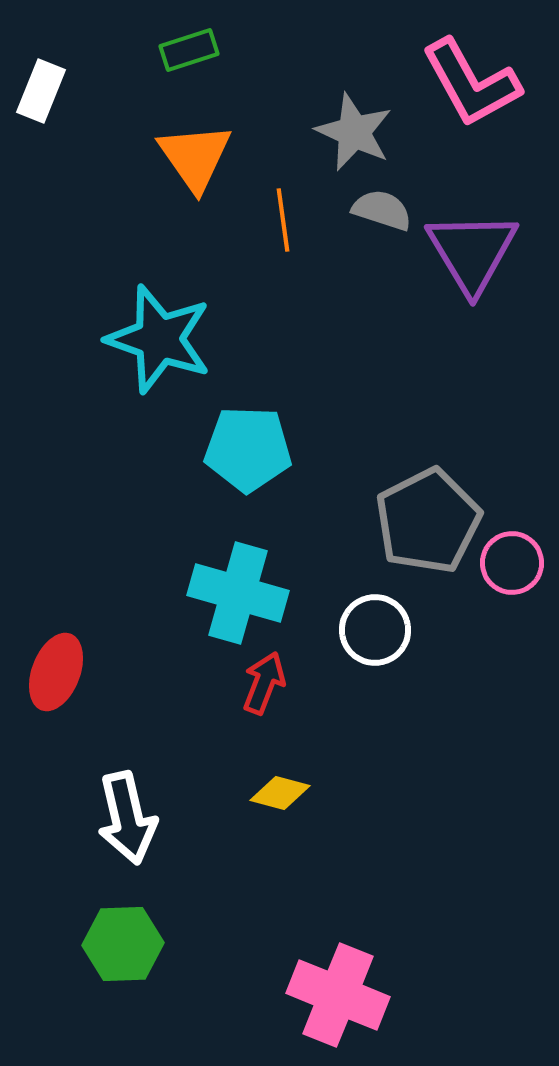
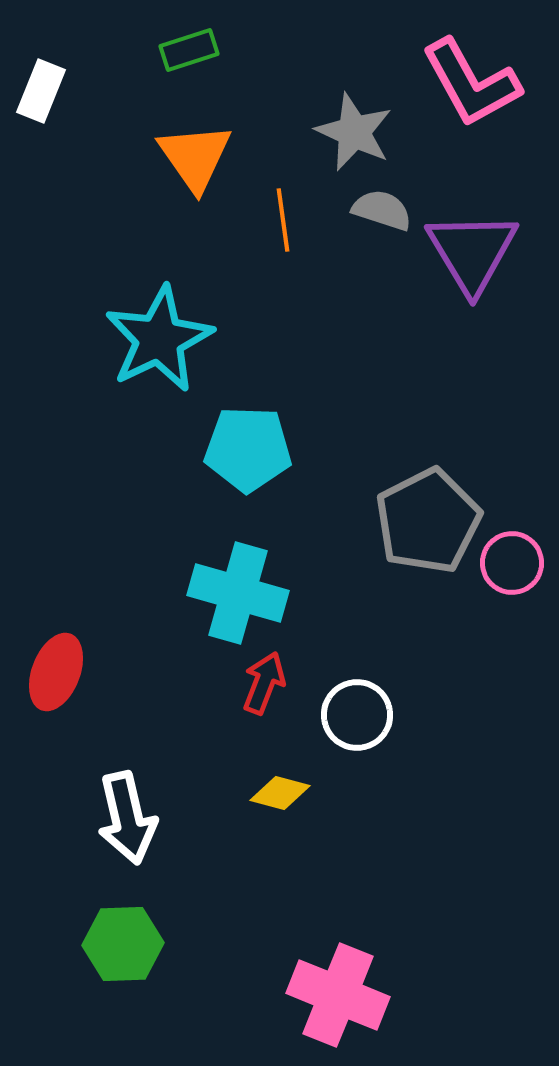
cyan star: rotated 27 degrees clockwise
white circle: moved 18 px left, 85 px down
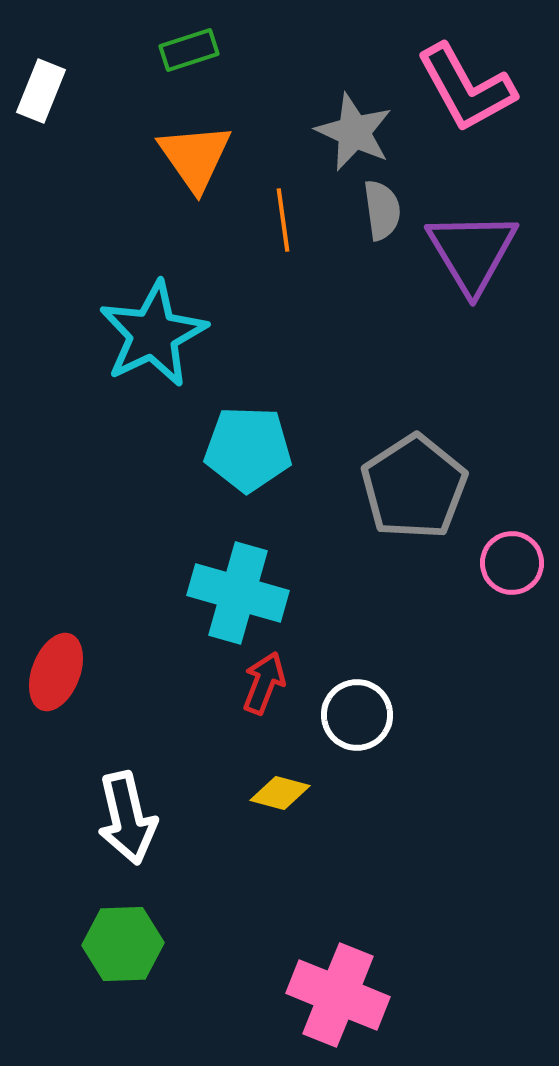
pink L-shape: moved 5 px left, 5 px down
gray semicircle: rotated 64 degrees clockwise
cyan star: moved 6 px left, 5 px up
gray pentagon: moved 14 px left, 34 px up; rotated 6 degrees counterclockwise
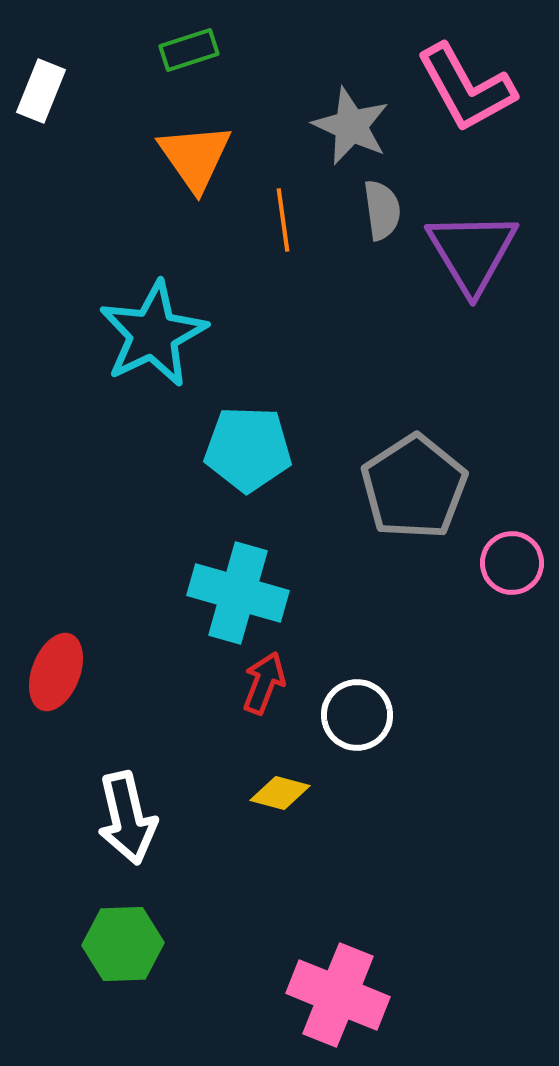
gray star: moved 3 px left, 6 px up
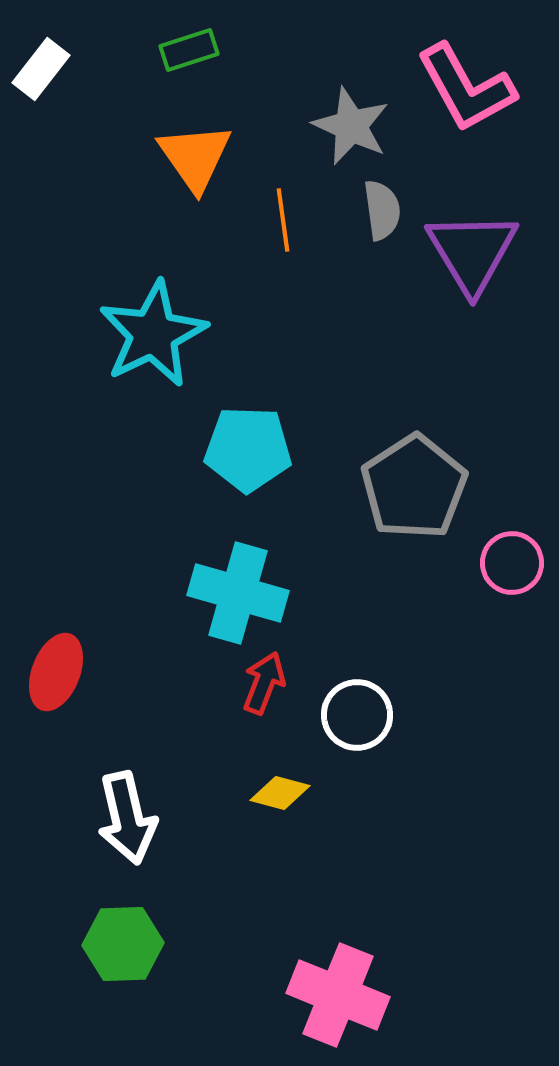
white rectangle: moved 22 px up; rotated 16 degrees clockwise
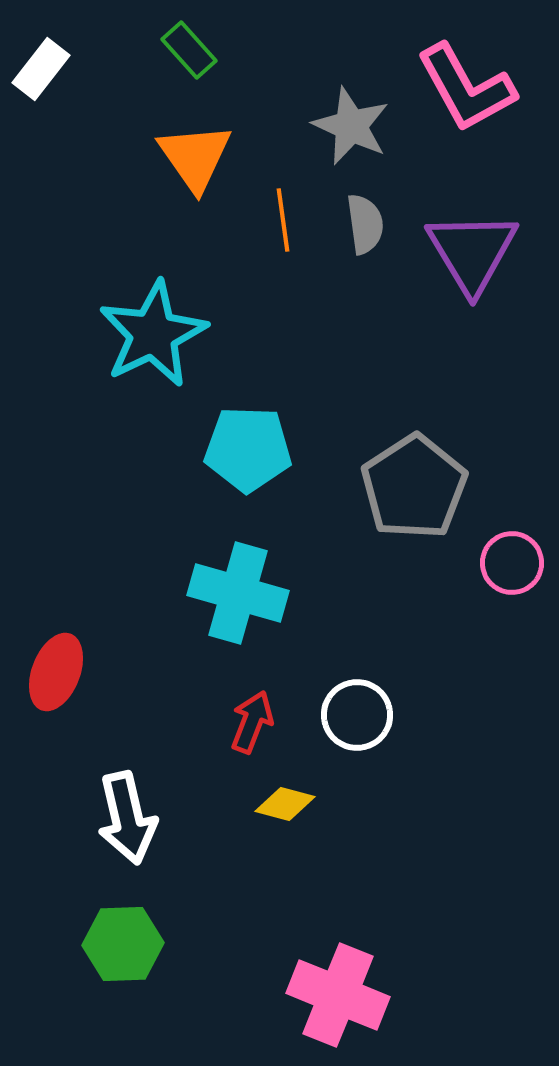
green rectangle: rotated 66 degrees clockwise
gray semicircle: moved 17 px left, 14 px down
red arrow: moved 12 px left, 39 px down
yellow diamond: moved 5 px right, 11 px down
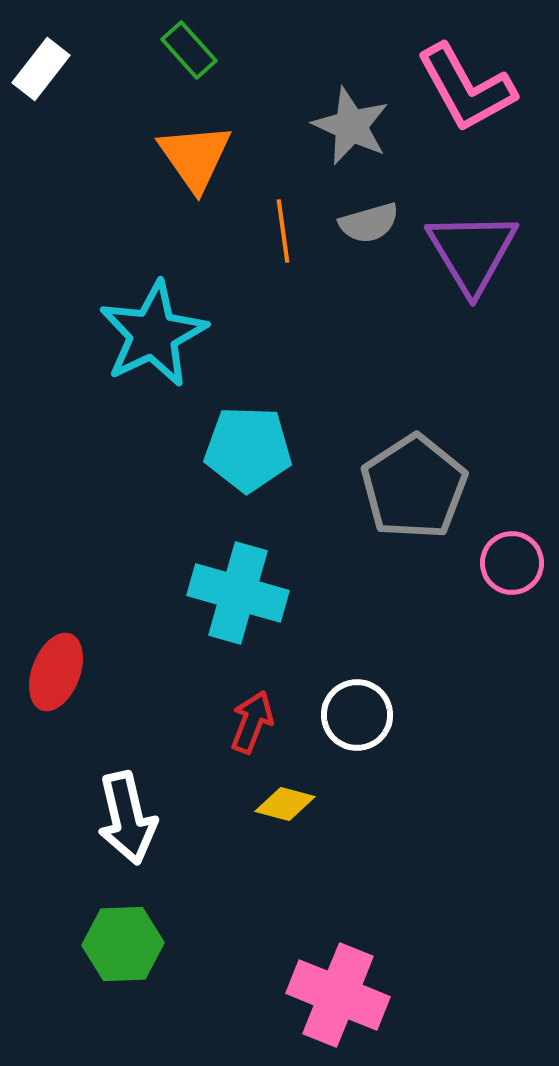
orange line: moved 11 px down
gray semicircle: moved 4 px right, 1 px up; rotated 82 degrees clockwise
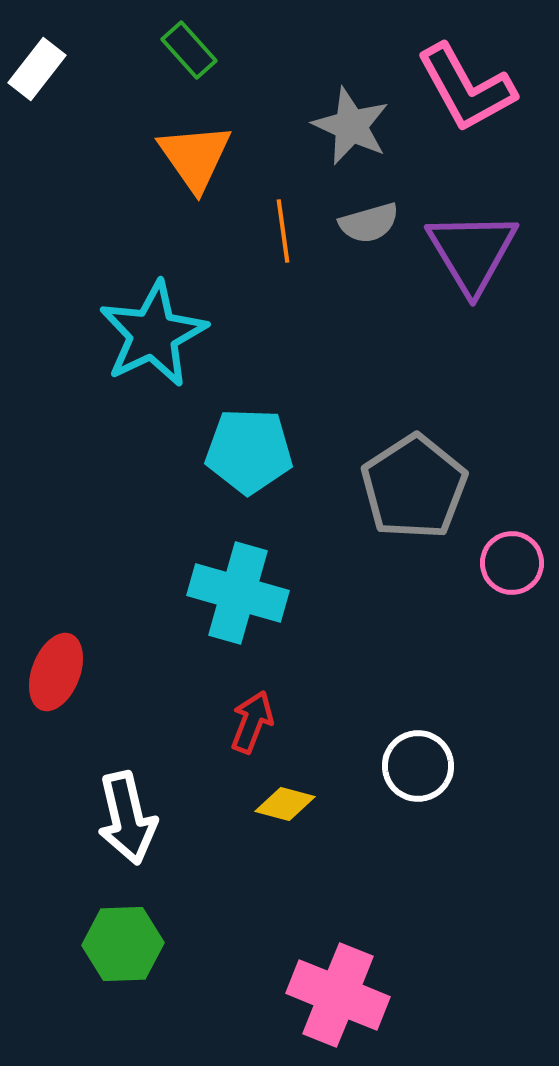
white rectangle: moved 4 px left
cyan pentagon: moved 1 px right, 2 px down
white circle: moved 61 px right, 51 px down
